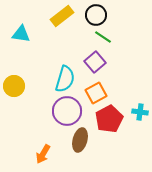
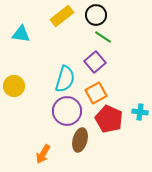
red pentagon: rotated 20 degrees counterclockwise
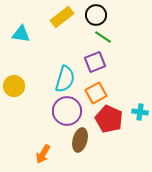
yellow rectangle: moved 1 px down
purple square: rotated 20 degrees clockwise
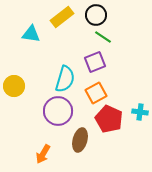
cyan triangle: moved 10 px right
purple circle: moved 9 px left
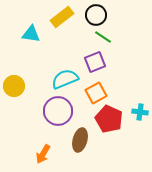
cyan semicircle: rotated 128 degrees counterclockwise
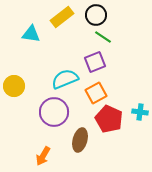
purple circle: moved 4 px left, 1 px down
orange arrow: moved 2 px down
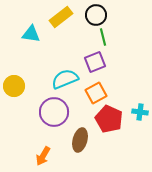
yellow rectangle: moved 1 px left
green line: rotated 42 degrees clockwise
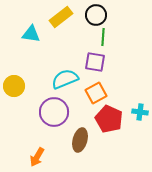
green line: rotated 18 degrees clockwise
purple square: rotated 30 degrees clockwise
orange arrow: moved 6 px left, 1 px down
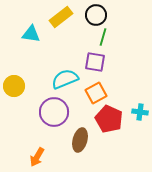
green line: rotated 12 degrees clockwise
